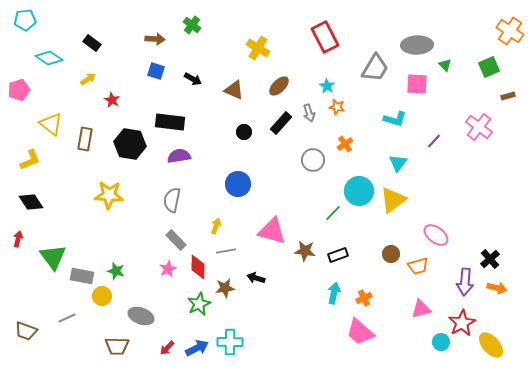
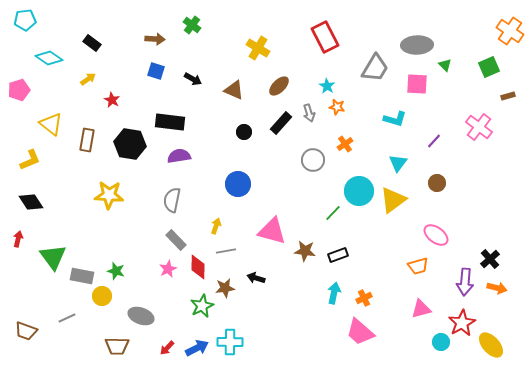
brown rectangle at (85, 139): moved 2 px right, 1 px down
brown circle at (391, 254): moved 46 px right, 71 px up
green star at (199, 304): moved 3 px right, 2 px down
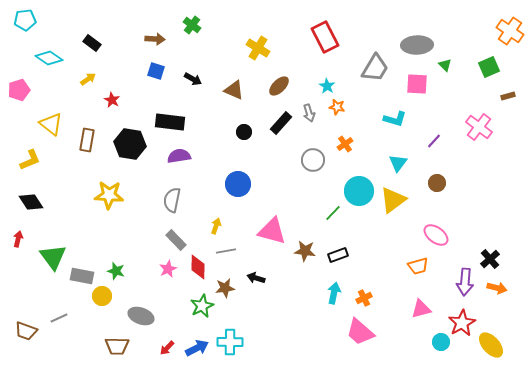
gray line at (67, 318): moved 8 px left
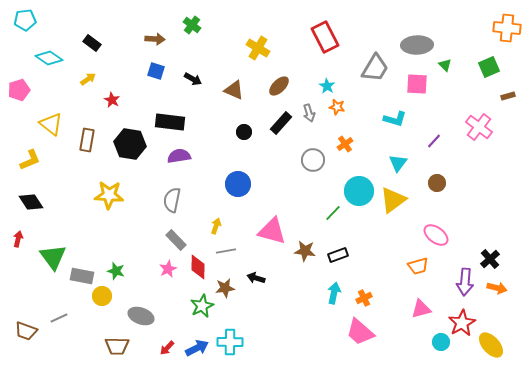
orange cross at (510, 31): moved 3 px left, 3 px up; rotated 28 degrees counterclockwise
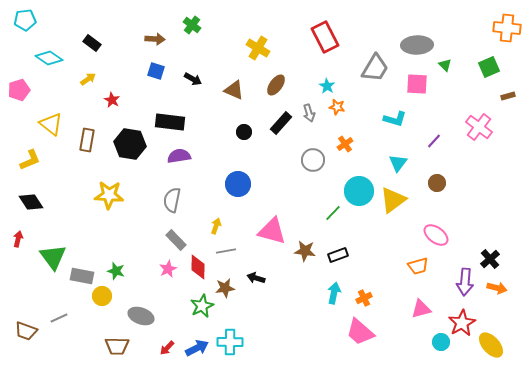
brown ellipse at (279, 86): moved 3 px left, 1 px up; rotated 10 degrees counterclockwise
